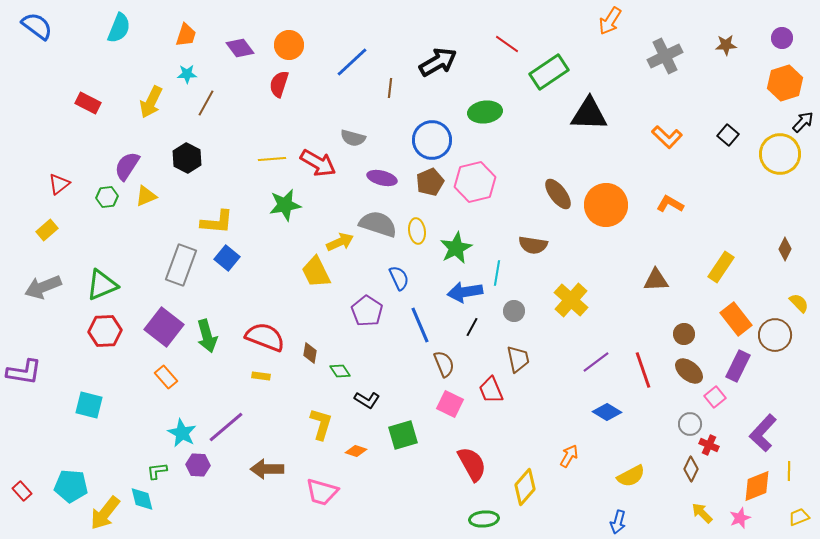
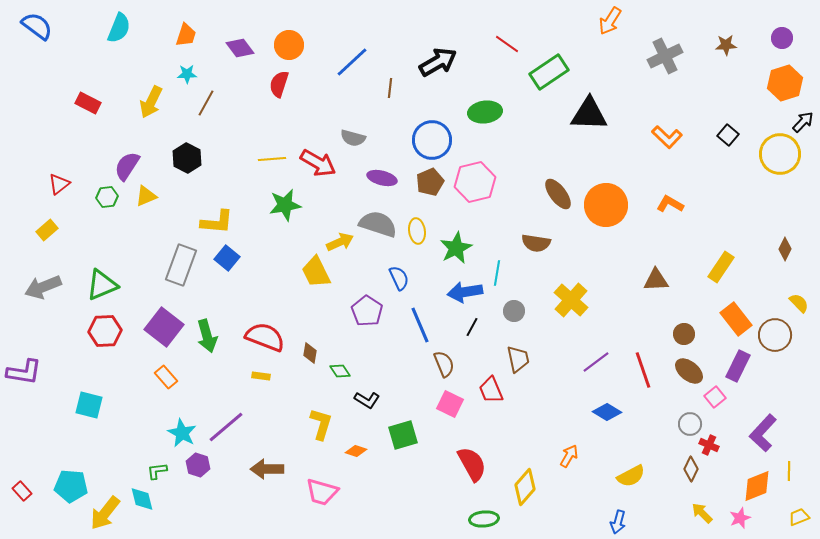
brown semicircle at (533, 245): moved 3 px right, 2 px up
purple hexagon at (198, 465): rotated 15 degrees clockwise
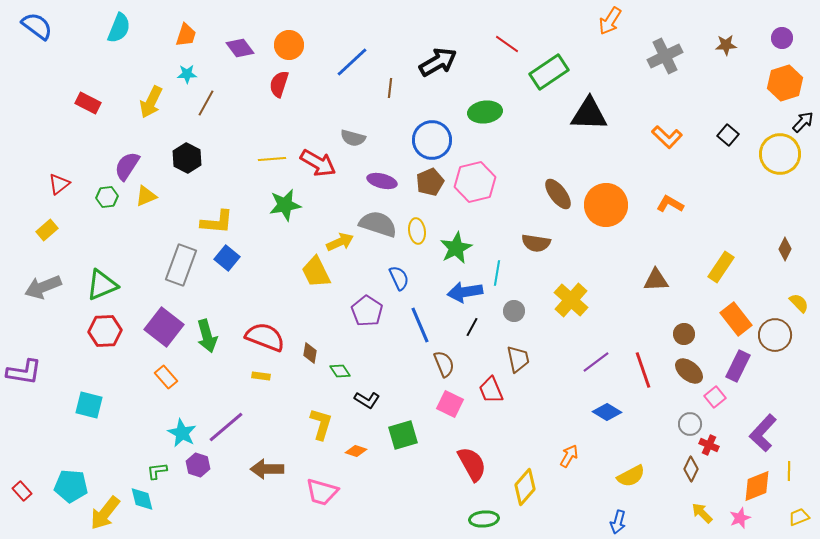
purple ellipse at (382, 178): moved 3 px down
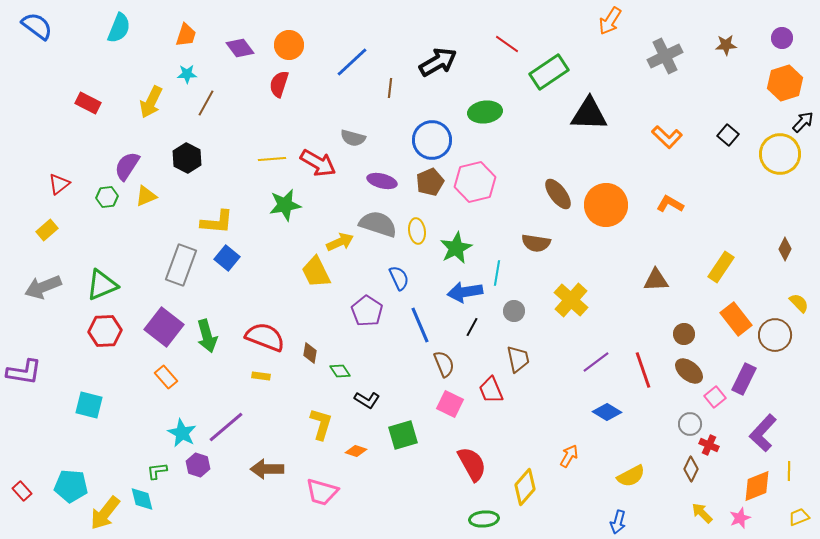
purple rectangle at (738, 366): moved 6 px right, 13 px down
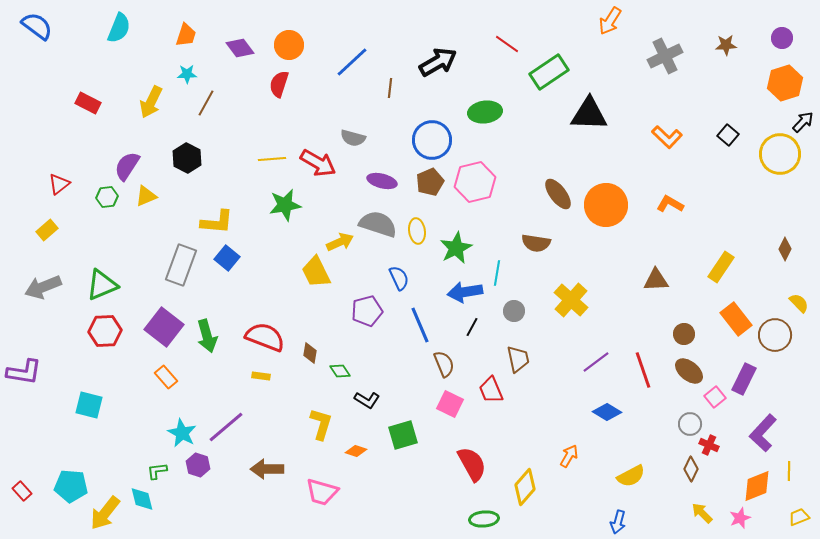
purple pentagon at (367, 311): rotated 24 degrees clockwise
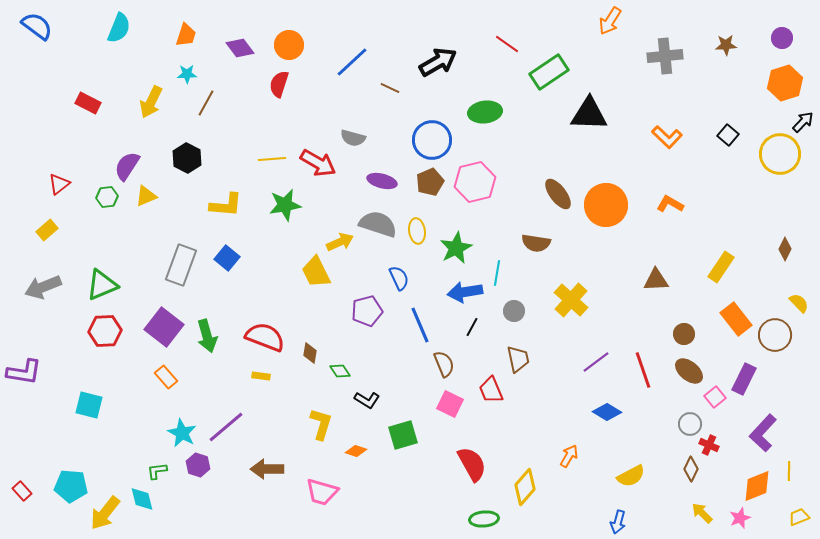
gray cross at (665, 56): rotated 20 degrees clockwise
brown line at (390, 88): rotated 72 degrees counterclockwise
yellow L-shape at (217, 222): moved 9 px right, 17 px up
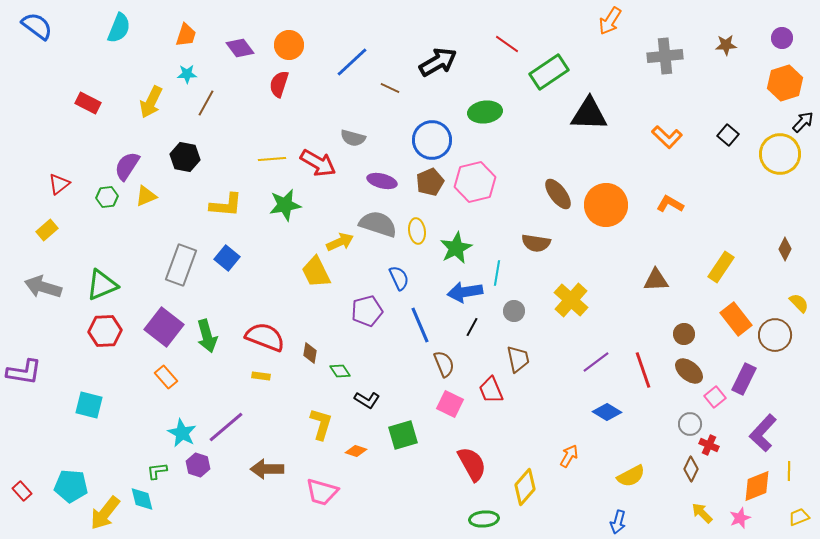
black hexagon at (187, 158): moved 2 px left, 1 px up; rotated 16 degrees counterclockwise
gray arrow at (43, 287): rotated 39 degrees clockwise
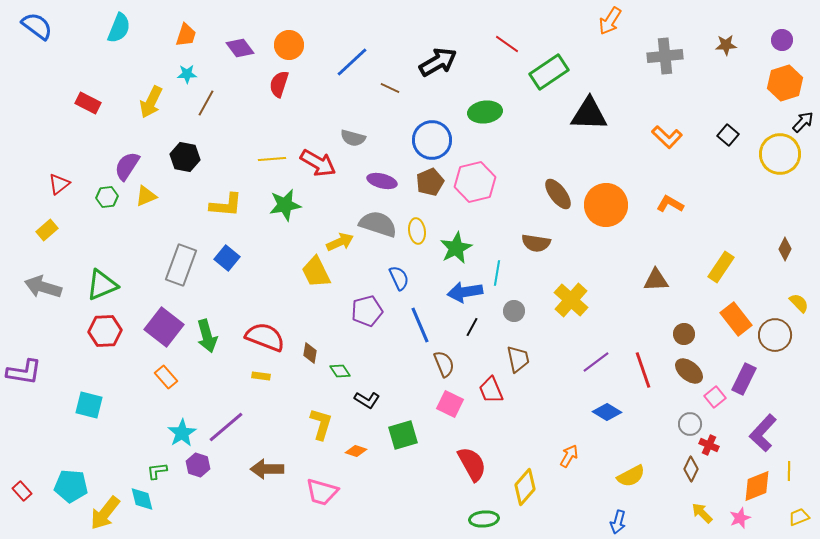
purple circle at (782, 38): moved 2 px down
cyan star at (182, 433): rotated 12 degrees clockwise
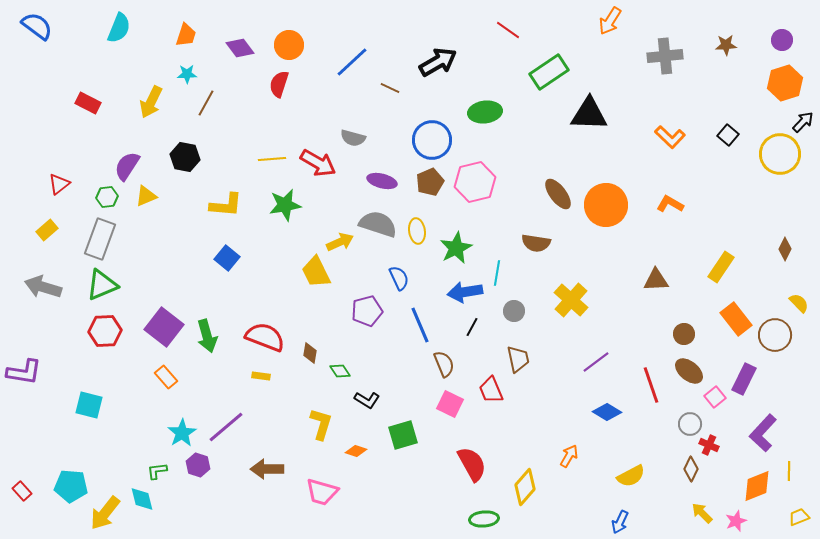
red line at (507, 44): moved 1 px right, 14 px up
orange L-shape at (667, 137): moved 3 px right
gray rectangle at (181, 265): moved 81 px left, 26 px up
red line at (643, 370): moved 8 px right, 15 px down
pink star at (740, 518): moved 4 px left, 3 px down
blue arrow at (618, 522): moved 2 px right; rotated 10 degrees clockwise
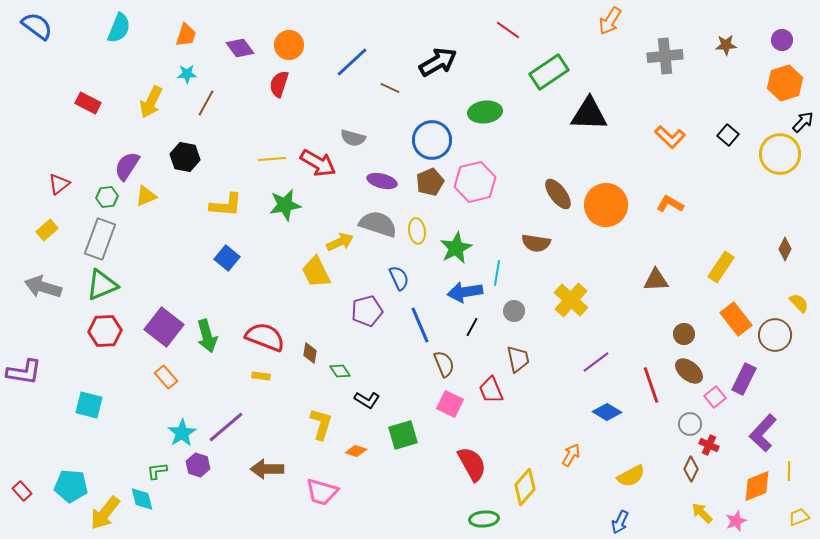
orange arrow at (569, 456): moved 2 px right, 1 px up
